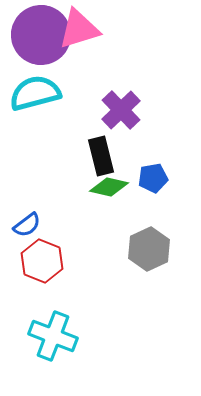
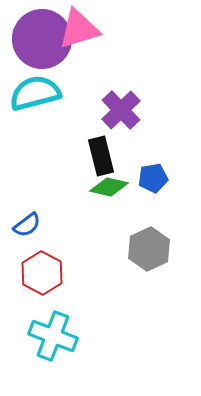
purple circle: moved 1 px right, 4 px down
red hexagon: moved 12 px down; rotated 6 degrees clockwise
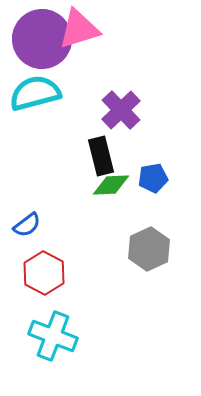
green diamond: moved 2 px right, 2 px up; rotated 15 degrees counterclockwise
red hexagon: moved 2 px right
